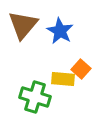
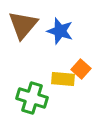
blue star: rotated 12 degrees counterclockwise
green cross: moved 3 px left, 1 px down
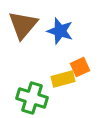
orange square: moved 1 px left, 2 px up; rotated 24 degrees clockwise
yellow rectangle: rotated 20 degrees counterclockwise
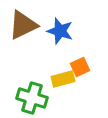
brown triangle: rotated 24 degrees clockwise
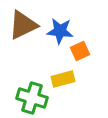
blue star: rotated 12 degrees counterclockwise
orange square: moved 16 px up
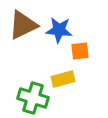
blue star: moved 1 px left, 1 px up
orange square: rotated 18 degrees clockwise
green cross: moved 1 px right
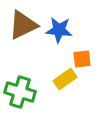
orange square: moved 2 px right, 8 px down
yellow rectangle: moved 2 px right; rotated 20 degrees counterclockwise
green cross: moved 13 px left, 6 px up
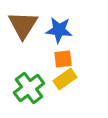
brown triangle: rotated 32 degrees counterclockwise
orange square: moved 19 px left
green cross: moved 9 px right, 4 px up; rotated 36 degrees clockwise
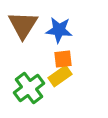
yellow rectangle: moved 5 px left, 3 px up
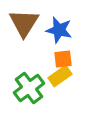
brown triangle: moved 1 px right, 2 px up
blue star: rotated 8 degrees clockwise
